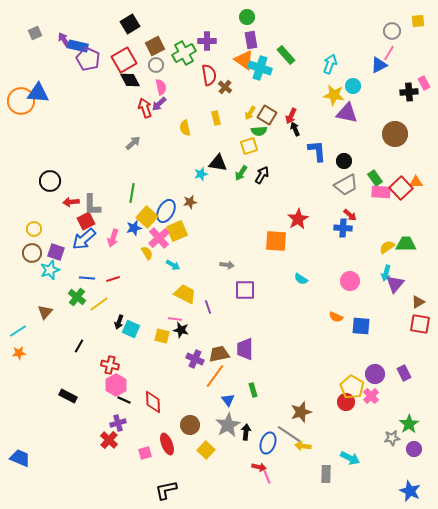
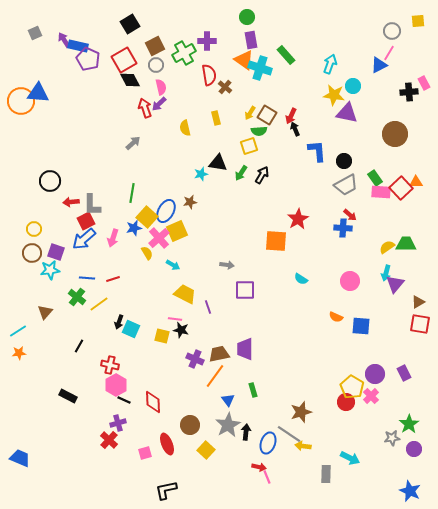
cyan star at (50, 270): rotated 12 degrees clockwise
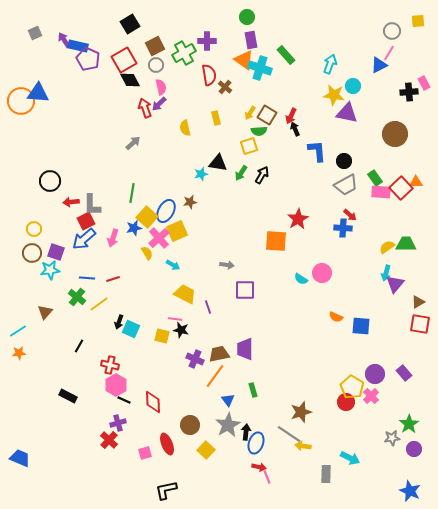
pink circle at (350, 281): moved 28 px left, 8 px up
purple rectangle at (404, 373): rotated 14 degrees counterclockwise
blue ellipse at (268, 443): moved 12 px left
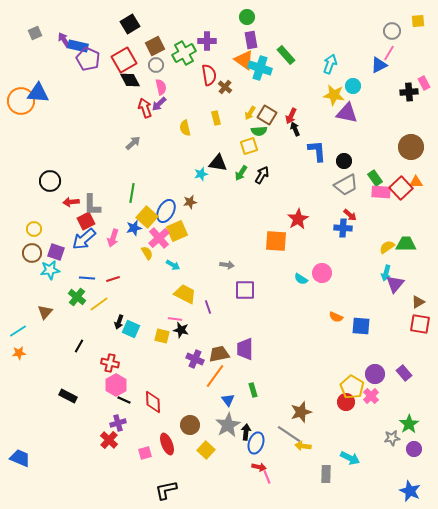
brown circle at (395, 134): moved 16 px right, 13 px down
red cross at (110, 365): moved 2 px up
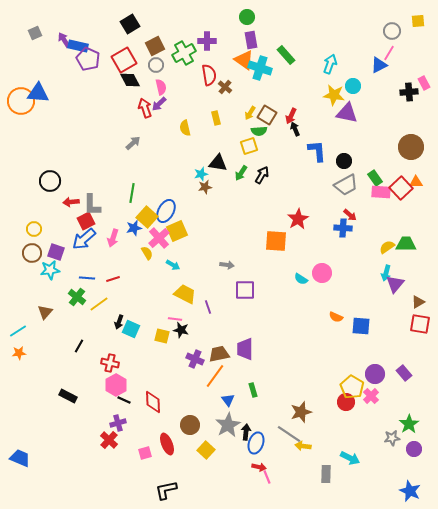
brown star at (190, 202): moved 15 px right, 15 px up
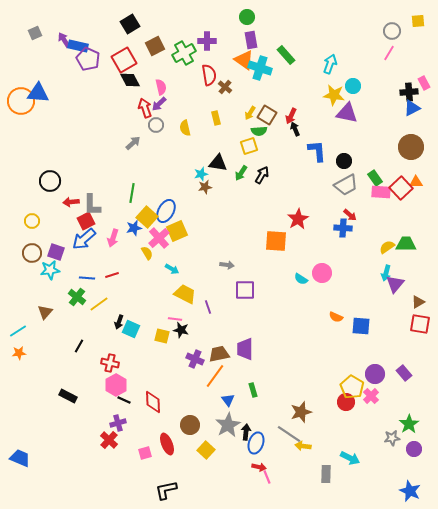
gray circle at (156, 65): moved 60 px down
blue triangle at (379, 65): moved 33 px right, 43 px down
yellow circle at (34, 229): moved 2 px left, 8 px up
cyan arrow at (173, 265): moved 1 px left, 4 px down
red line at (113, 279): moved 1 px left, 4 px up
